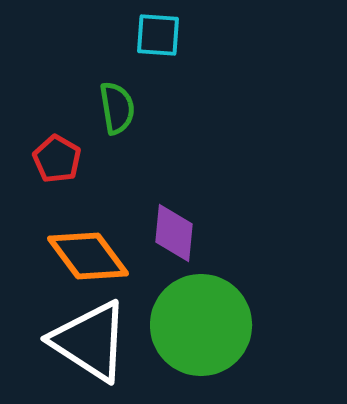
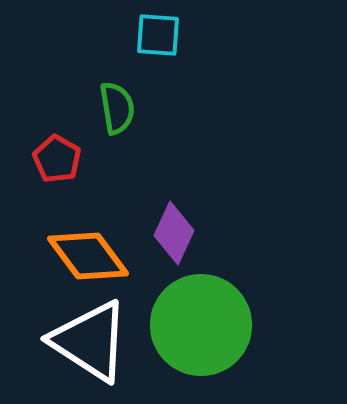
purple diamond: rotated 20 degrees clockwise
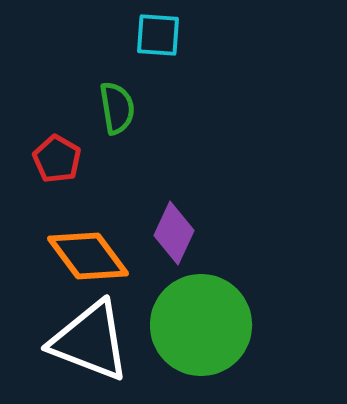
white triangle: rotated 12 degrees counterclockwise
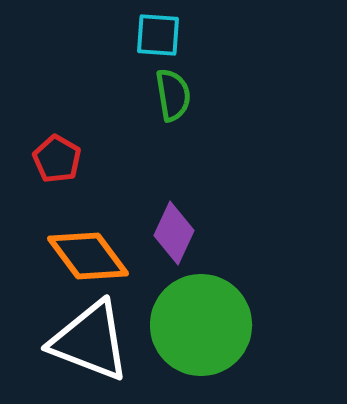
green semicircle: moved 56 px right, 13 px up
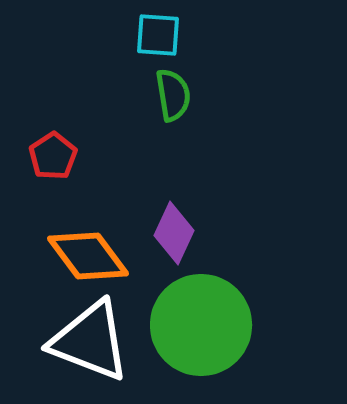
red pentagon: moved 4 px left, 3 px up; rotated 9 degrees clockwise
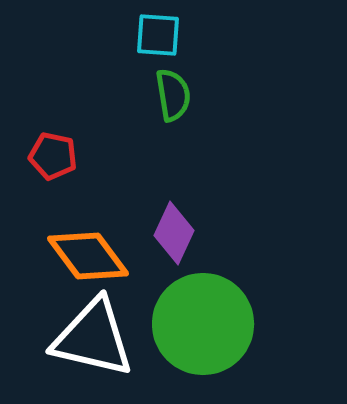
red pentagon: rotated 27 degrees counterclockwise
green circle: moved 2 px right, 1 px up
white triangle: moved 3 px right, 3 px up; rotated 8 degrees counterclockwise
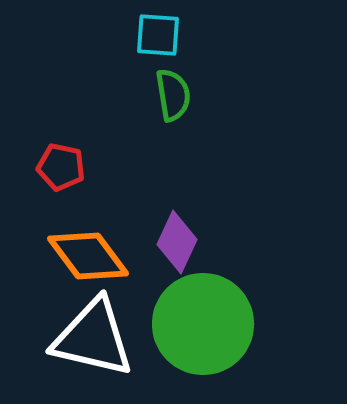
red pentagon: moved 8 px right, 11 px down
purple diamond: moved 3 px right, 9 px down
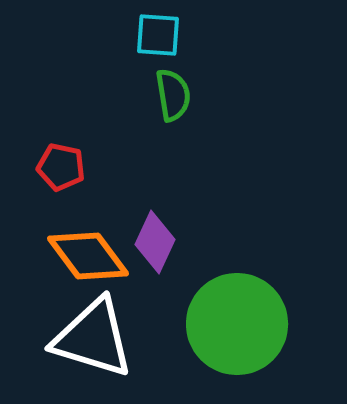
purple diamond: moved 22 px left
green circle: moved 34 px right
white triangle: rotated 4 degrees clockwise
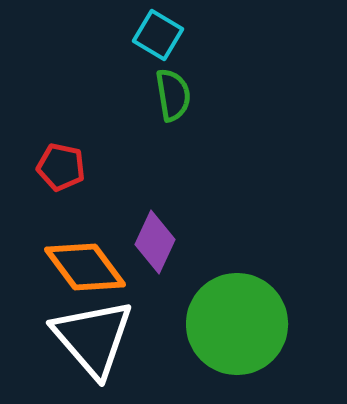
cyan square: rotated 27 degrees clockwise
orange diamond: moved 3 px left, 11 px down
white triangle: rotated 32 degrees clockwise
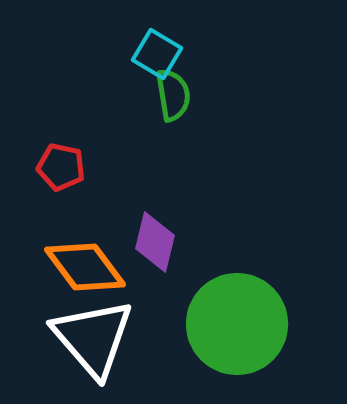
cyan square: moved 1 px left, 19 px down
purple diamond: rotated 12 degrees counterclockwise
